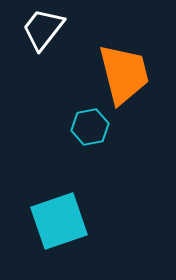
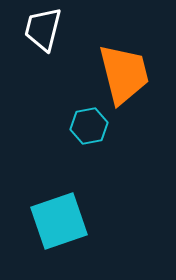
white trapezoid: rotated 24 degrees counterclockwise
cyan hexagon: moved 1 px left, 1 px up
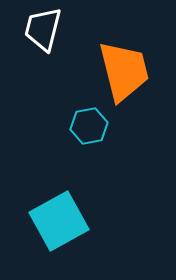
orange trapezoid: moved 3 px up
cyan square: rotated 10 degrees counterclockwise
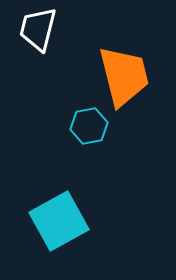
white trapezoid: moved 5 px left
orange trapezoid: moved 5 px down
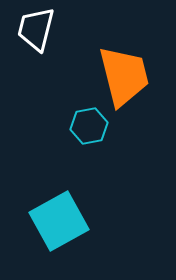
white trapezoid: moved 2 px left
